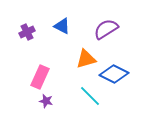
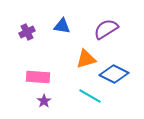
blue triangle: rotated 18 degrees counterclockwise
pink rectangle: moved 2 px left; rotated 70 degrees clockwise
cyan line: rotated 15 degrees counterclockwise
purple star: moved 2 px left; rotated 24 degrees clockwise
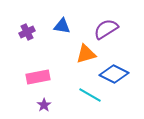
orange triangle: moved 5 px up
pink rectangle: rotated 15 degrees counterclockwise
cyan line: moved 1 px up
purple star: moved 4 px down
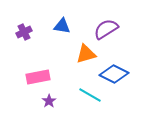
purple cross: moved 3 px left
purple star: moved 5 px right, 4 px up
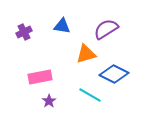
pink rectangle: moved 2 px right
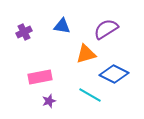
purple star: rotated 16 degrees clockwise
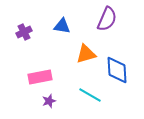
purple semicircle: moved 1 px right, 10 px up; rotated 145 degrees clockwise
blue diamond: moved 3 px right, 4 px up; rotated 60 degrees clockwise
